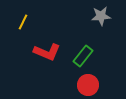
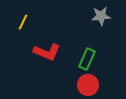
green rectangle: moved 4 px right, 3 px down; rotated 15 degrees counterclockwise
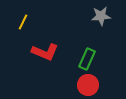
red L-shape: moved 2 px left
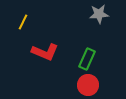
gray star: moved 2 px left, 2 px up
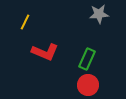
yellow line: moved 2 px right
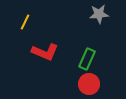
red circle: moved 1 px right, 1 px up
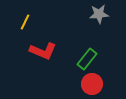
red L-shape: moved 2 px left, 1 px up
green rectangle: rotated 15 degrees clockwise
red circle: moved 3 px right
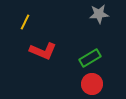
green rectangle: moved 3 px right, 1 px up; rotated 20 degrees clockwise
